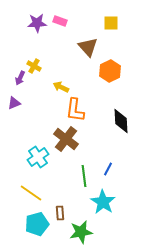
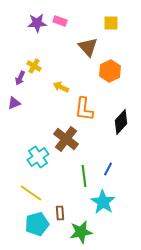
orange L-shape: moved 9 px right, 1 px up
black diamond: moved 1 px down; rotated 45 degrees clockwise
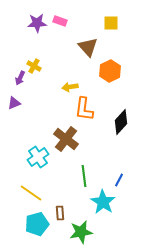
yellow arrow: moved 9 px right; rotated 35 degrees counterclockwise
blue line: moved 11 px right, 11 px down
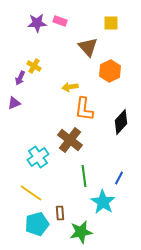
brown cross: moved 4 px right, 1 px down
blue line: moved 2 px up
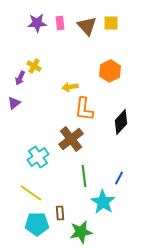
pink rectangle: moved 2 px down; rotated 64 degrees clockwise
brown triangle: moved 1 px left, 21 px up
purple triangle: rotated 16 degrees counterclockwise
brown cross: moved 1 px right, 1 px up; rotated 15 degrees clockwise
cyan pentagon: rotated 15 degrees clockwise
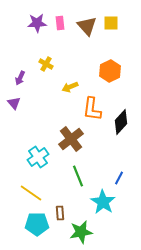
yellow cross: moved 12 px right, 2 px up
yellow arrow: rotated 14 degrees counterclockwise
purple triangle: rotated 32 degrees counterclockwise
orange L-shape: moved 8 px right
green line: moved 6 px left; rotated 15 degrees counterclockwise
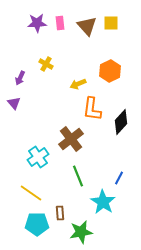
yellow arrow: moved 8 px right, 3 px up
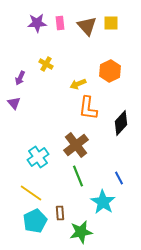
orange L-shape: moved 4 px left, 1 px up
black diamond: moved 1 px down
brown cross: moved 5 px right, 6 px down
blue line: rotated 56 degrees counterclockwise
cyan pentagon: moved 2 px left, 3 px up; rotated 25 degrees counterclockwise
